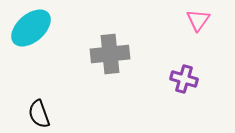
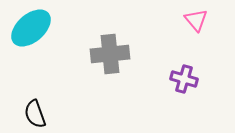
pink triangle: moved 2 px left; rotated 15 degrees counterclockwise
black semicircle: moved 4 px left
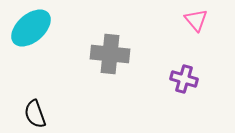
gray cross: rotated 12 degrees clockwise
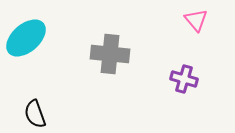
cyan ellipse: moved 5 px left, 10 px down
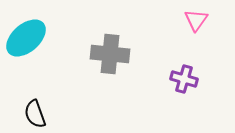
pink triangle: rotated 15 degrees clockwise
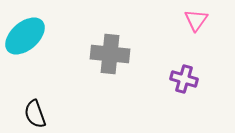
cyan ellipse: moved 1 px left, 2 px up
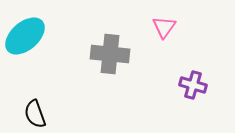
pink triangle: moved 32 px left, 7 px down
purple cross: moved 9 px right, 6 px down
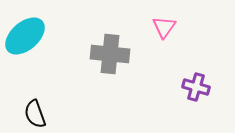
purple cross: moved 3 px right, 2 px down
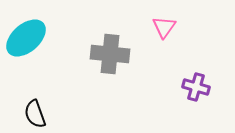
cyan ellipse: moved 1 px right, 2 px down
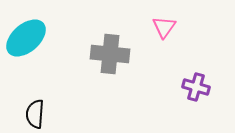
black semicircle: rotated 24 degrees clockwise
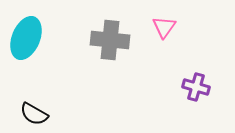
cyan ellipse: rotated 27 degrees counterclockwise
gray cross: moved 14 px up
black semicircle: moved 1 px left; rotated 64 degrees counterclockwise
